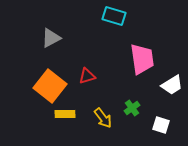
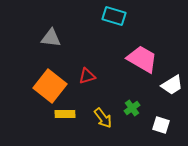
gray triangle: rotated 35 degrees clockwise
pink trapezoid: rotated 52 degrees counterclockwise
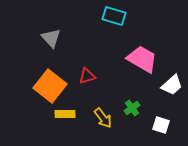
gray triangle: rotated 40 degrees clockwise
white trapezoid: rotated 10 degrees counterclockwise
